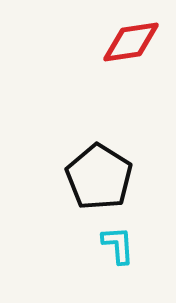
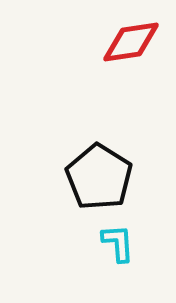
cyan L-shape: moved 2 px up
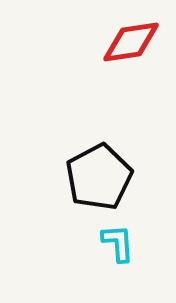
black pentagon: rotated 12 degrees clockwise
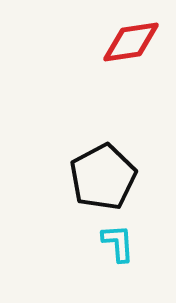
black pentagon: moved 4 px right
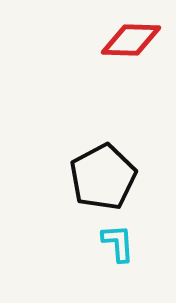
red diamond: moved 2 px up; rotated 10 degrees clockwise
